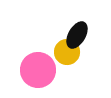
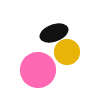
black ellipse: moved 23 px left, 2 px up; rotated 40 degrees clockwise
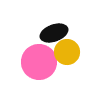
pink circle: moved 1 px right, 8 px up
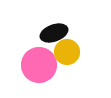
pink circle: moved 3 px down
